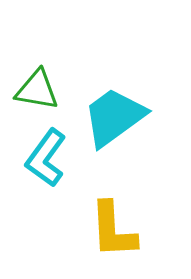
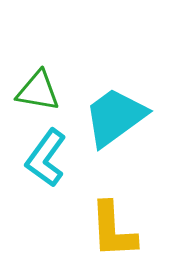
green triangle: moved 1 px right, 1 px down
cyan trapezoid: moved 1 px right
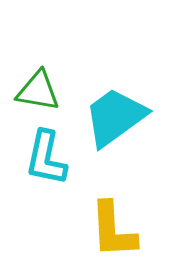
cyan L-shape: rotated 24 degrees counterclockwise
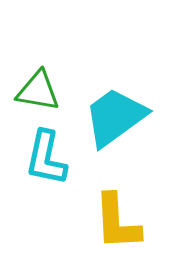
yellow L-shape: moved 4 px right, 8 px up
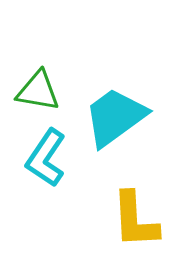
cyan L-shape: rotated 22 degrees clockwise
yellow L-shape: moved 18 px right, 2 px up
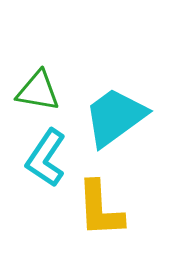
yellow L-shape: moved 35 px left, 11 px up
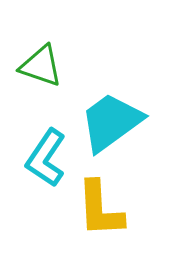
green triangle: moved 3 px right, 25 px up; rotated 9 degrees clockwise
cyan trapezoid: moved 4 px left, 5 px down
